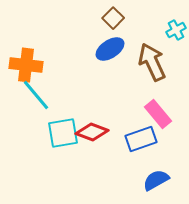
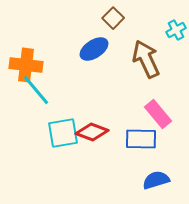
blue ellipse: moved 16 px left
brown arrow: moved 6 px left, 3 px up
cyan line: moved 5 px up
blue rectangle: rotated 20 degrees clockwise
blue semicircle: rotated 12 degrees clockwise
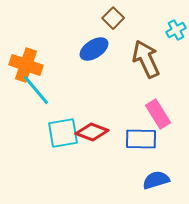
orange cross: rotated 12 degrees clockwise
pink rectangle: rotated 8 degrees clockwise
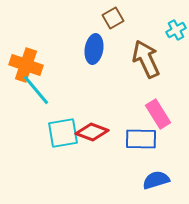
brown square: rotated 15 degrees clockwise
blue ellipse: rotated 48 degrees counterclockwise
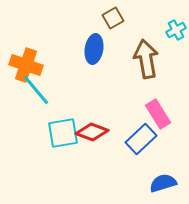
brown arrow: rotated 15 degrees clockwise
blue rectangle: rotated 44 degrees counterclockwise
blue semicircle: moved 7 px right, 3 px down
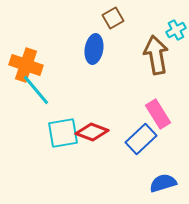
brown arrow: moved 10 px right, 4 px up
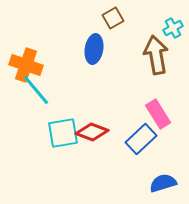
cyan cross: moved 3 px left, 2 px up
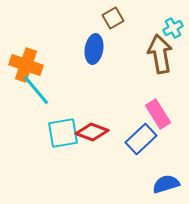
brown arrow: moved 4 px right, 1 px up
blue semicircle: moved 3 px right, 1 px down
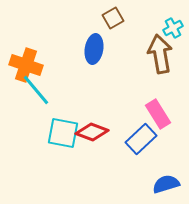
cyan square: rotated 20 degrees clockwise
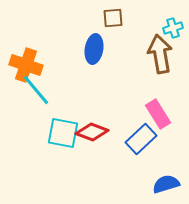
brown square: rotated 25 degrees clockwise
cyan cross: rotated 12 degrees clockwise
